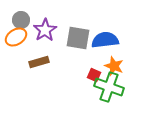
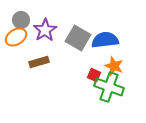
gray square: rotated 20 degrees clockwise
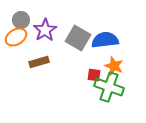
red square: rotated 16 degrees counterclockwise
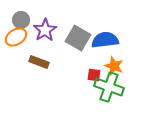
brown rectangle: rotated 36 degrees clockwise
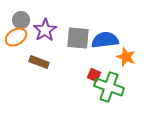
gray square: rotated 25 degrees counterclockwise
orange star: moved 12 px right, 9 px up
red square: rotated 16 degrees clockwise
